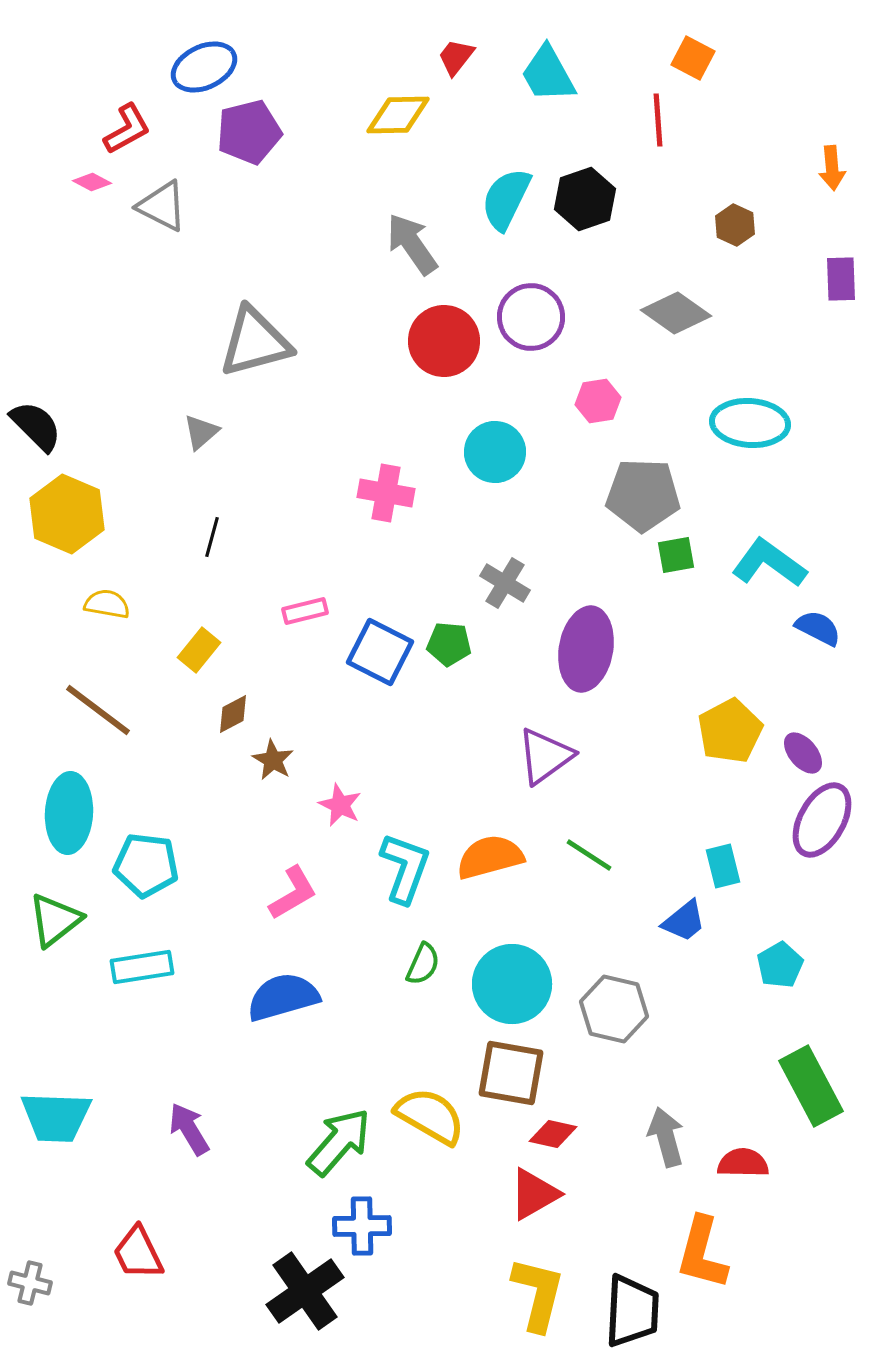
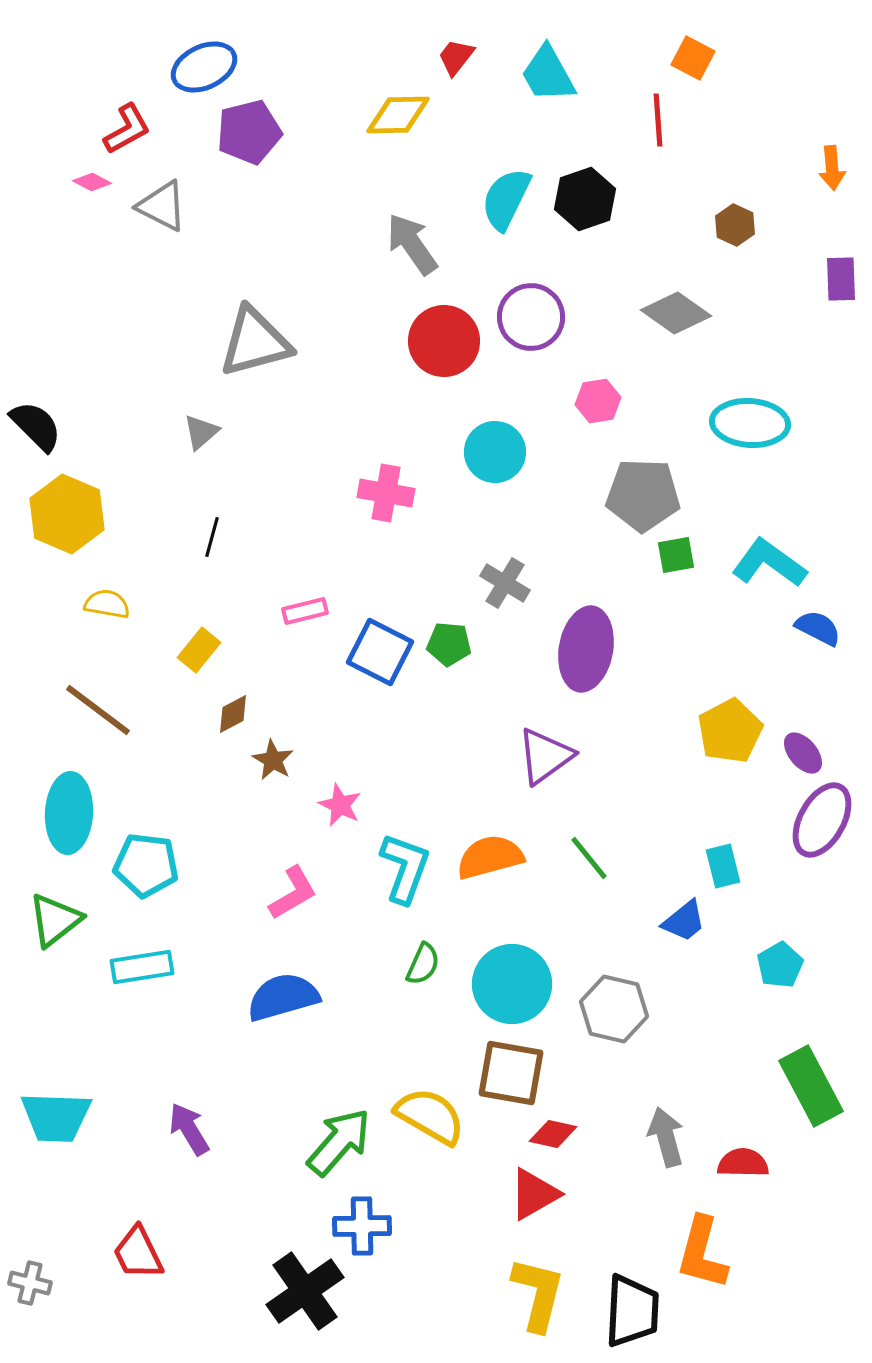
green line at (589, 855): moved 3 px down; rotated 18 degrees clockwise
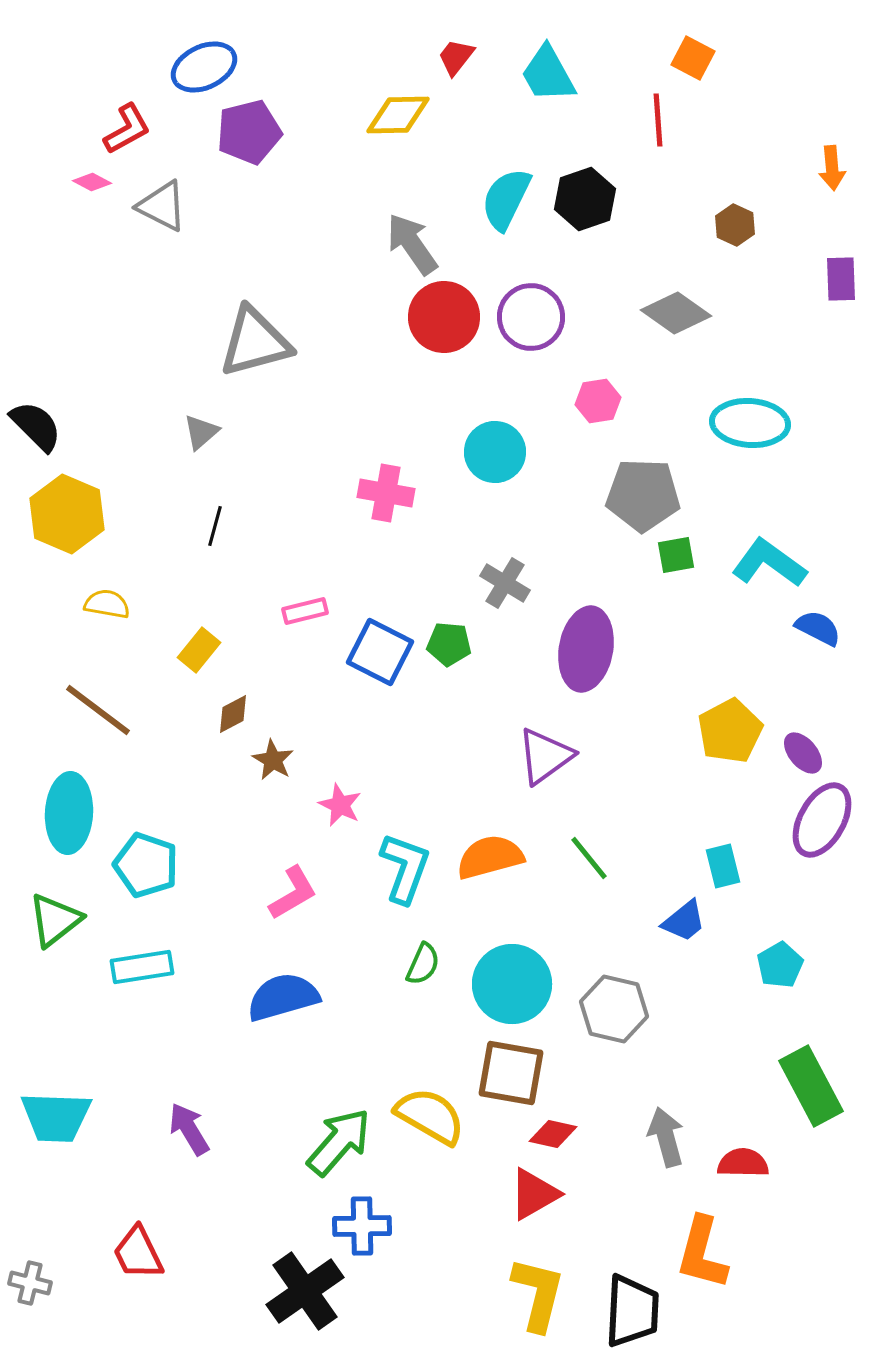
red circle at (444, 341): moved 24 px up
black line at (212, 537): moved 3 px right, 11 px up
cyan pentagon at (146, 865): rotated 12 degrees clockwise
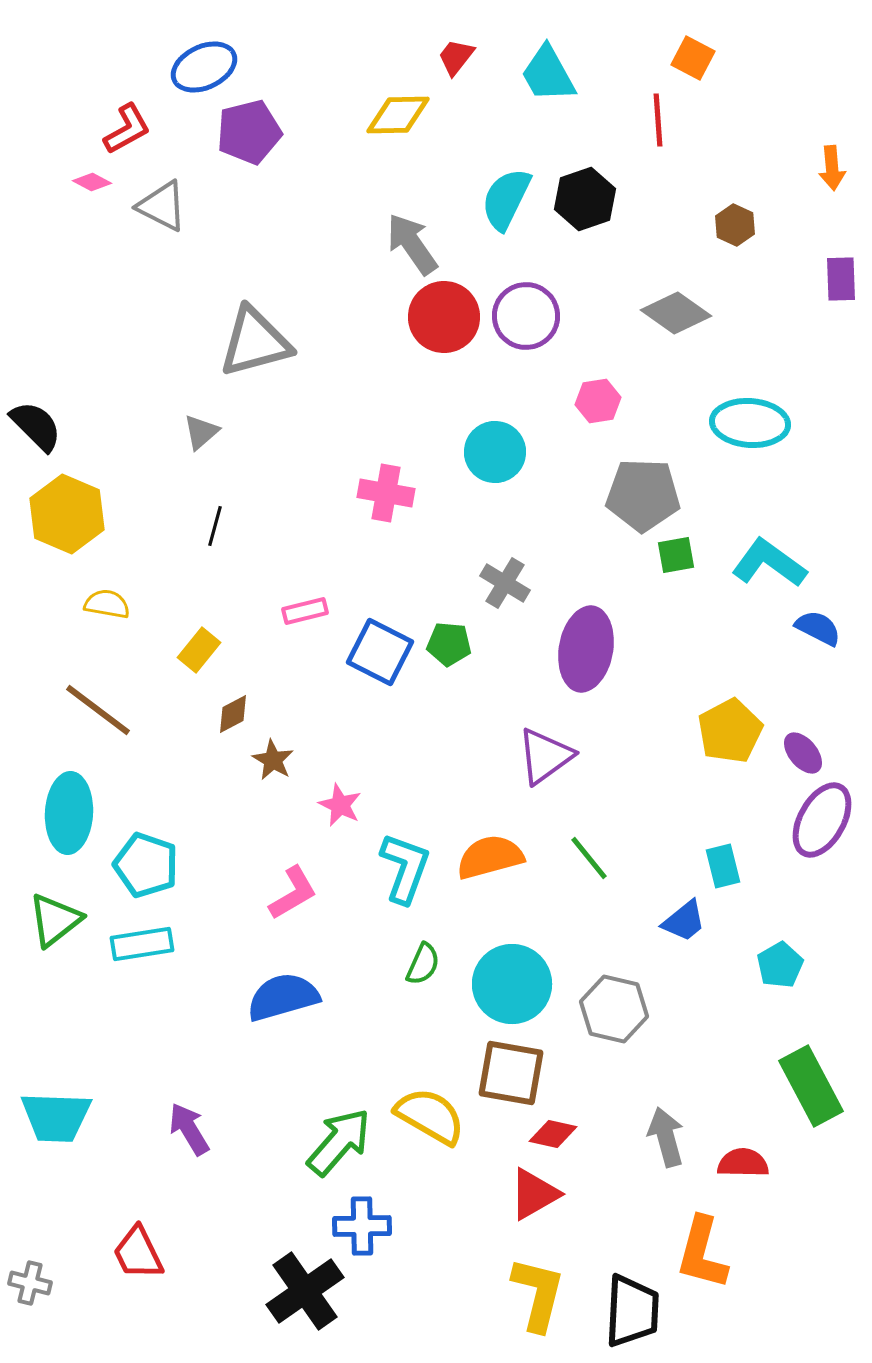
purple circle at (531, 317): moved 5 px left, 1 px up
cyan rectangle at (142, 967): moved 23 px up
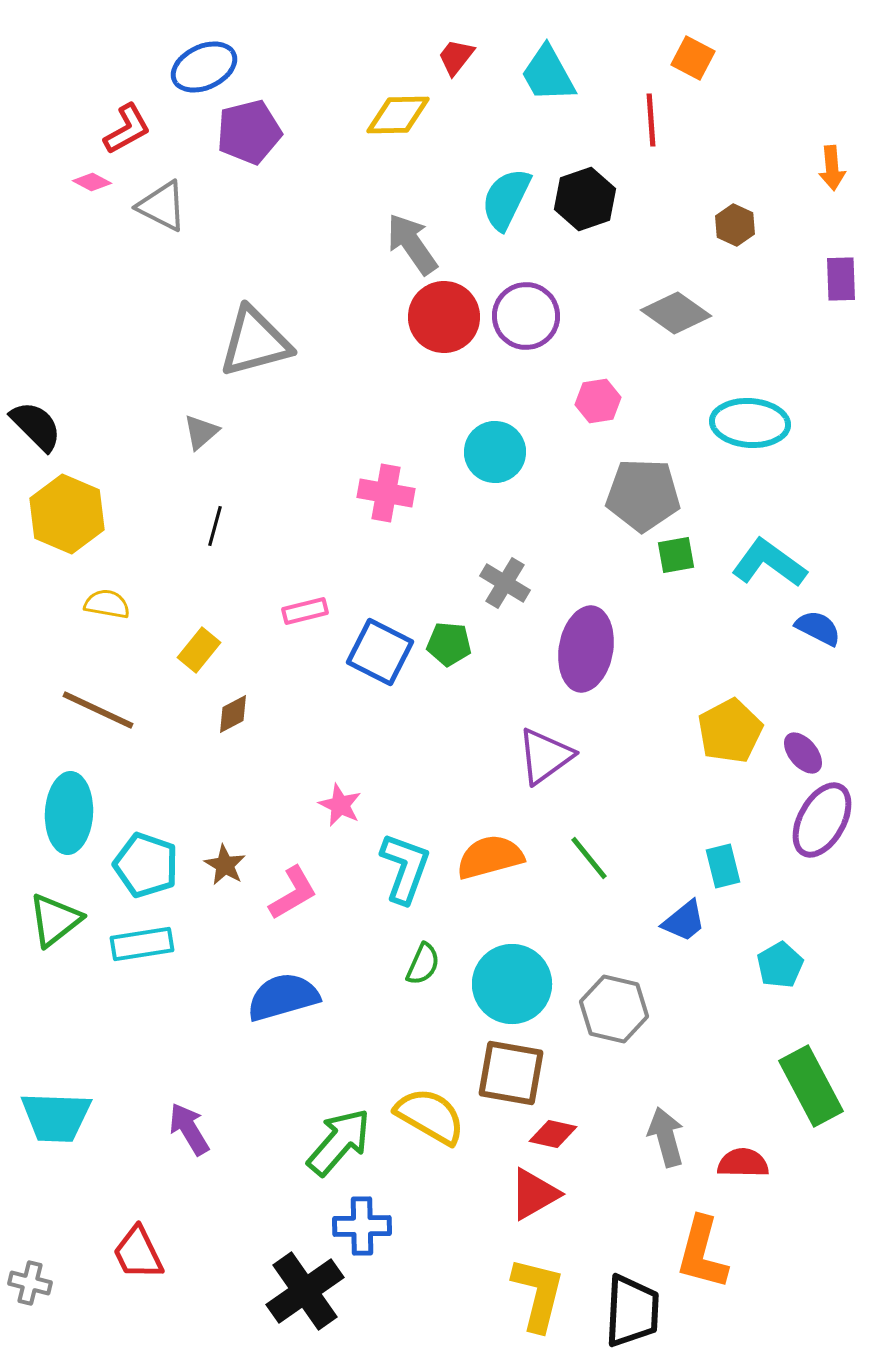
red line at (658, 120): moved 7 px left
brown line at (98, 710): rotated 12 degrees counterclockwise
brown star at (273, 760): moved 48 px left, 105 px down
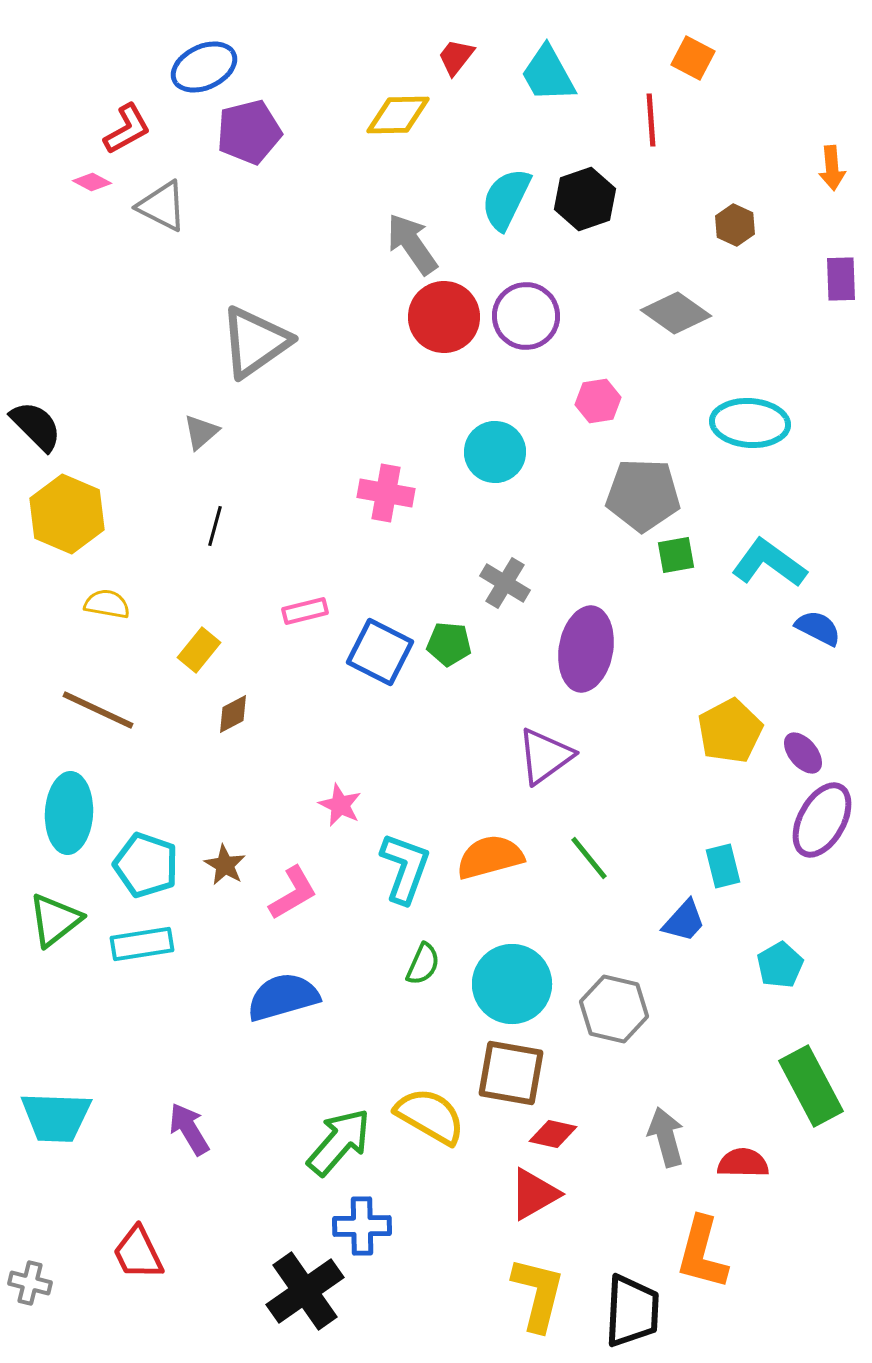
gray triangle at (255, 342): rotated 20 degrees counterclockwise
blue trapezoid at (684, 921): rotated 9 degrees counterclockwise
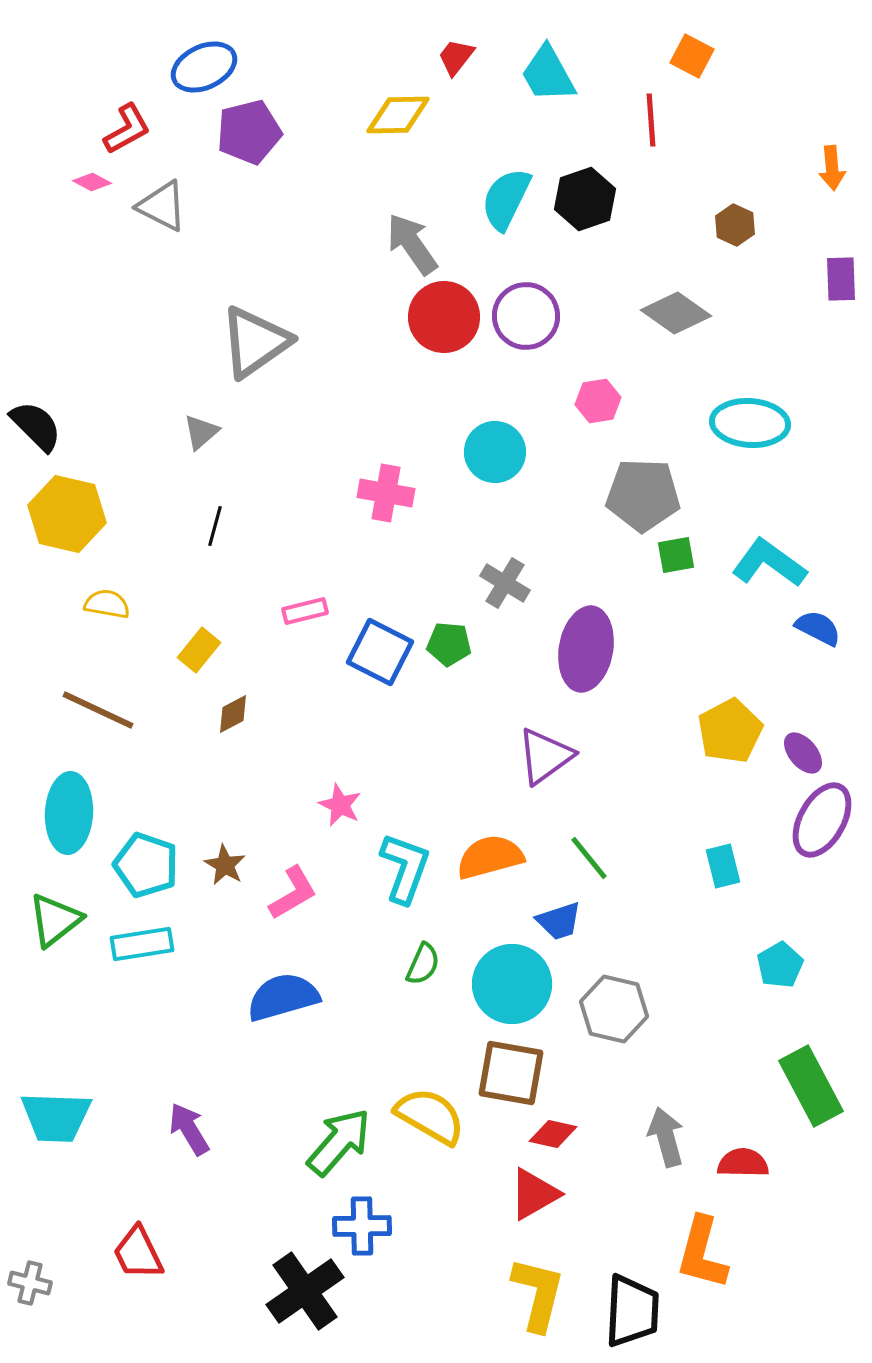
orange square at (693, 58): moved 1 px left, 2 px up
yellow hexagon at (67, 514): rotated 10 degrees counterclockwise
blue trapezoid at (684, 921): moved 125 px left; rotated 30 degrees clockwise
